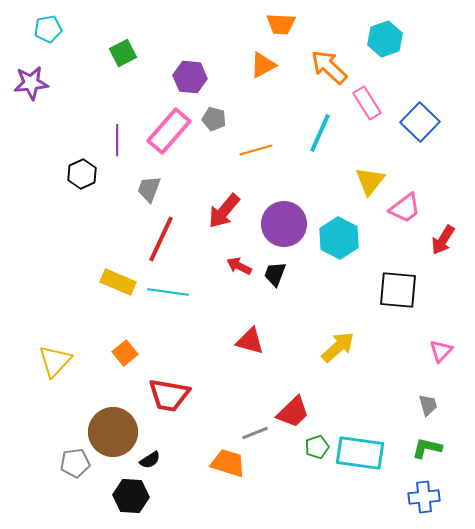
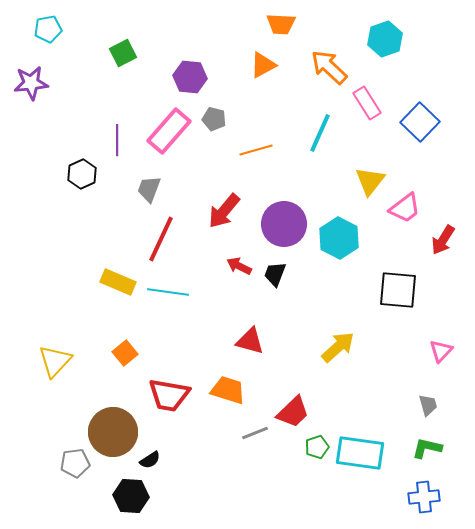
orange trapezoid at (228, 463): moved 73 px up
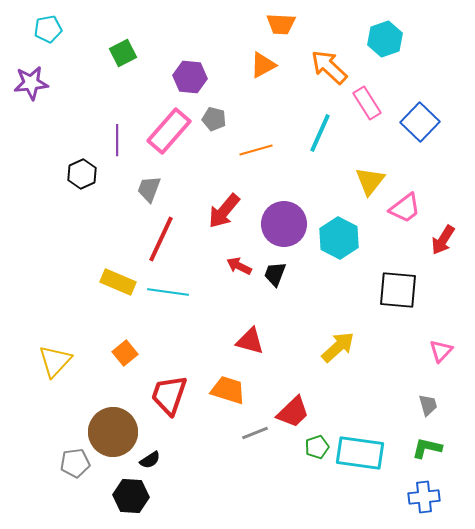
red trapezoid at (169, 395): rotated 99 degrees clockwise
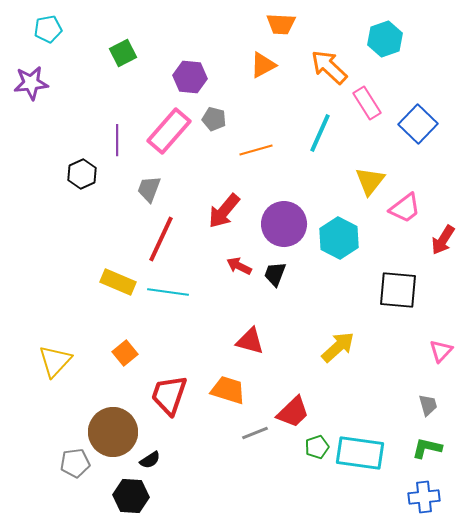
blue square at (420, 122): moved 2 px left, 2 px down
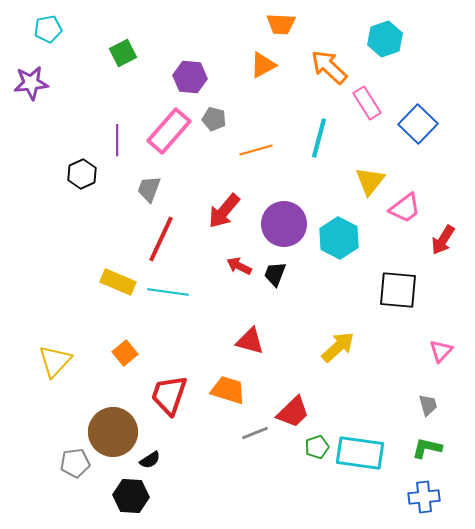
cyan line at (320, 133): moved 1 px left, 5 px down; rotated 9 degrees counterclockwise
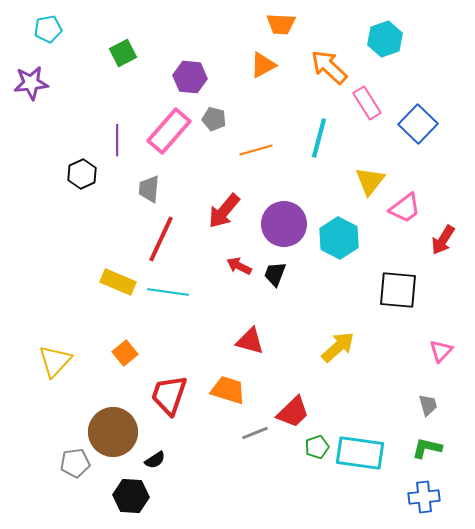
gray trapezoid at (149, 189): rotated 16 degrees counterclockwise
black semicircle at (150, 460): moved 5 px right
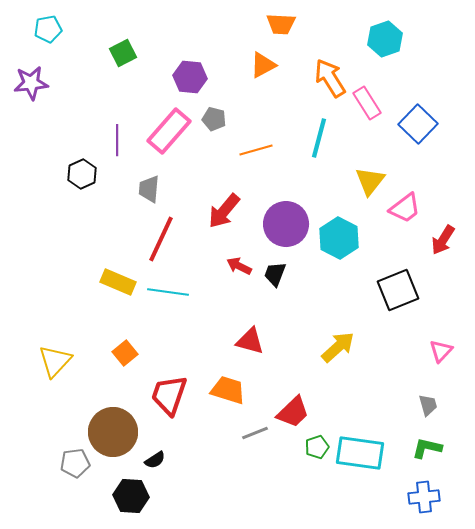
orange arrow at (329, 67): moved 1 px right, 11 px down; rotated 15 degrees clockwise
purple circle at (284, 224): moved 2 px right
black square at (398, 290): rotated 27 degrees counterclockwise
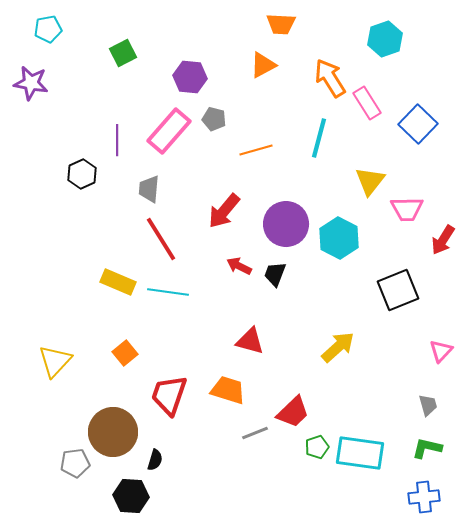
purple star at (31, 83): rotated 16 degrees clockwise
pink trapezoid at (405, 208): moved 2 px right, 1 px down; rotated 36 degrees clockwise
red line at (161, 239): rotated 57 degrees counterclockwise
black semicircle at (155, 460): rotated 40 degrees counterclockwise
